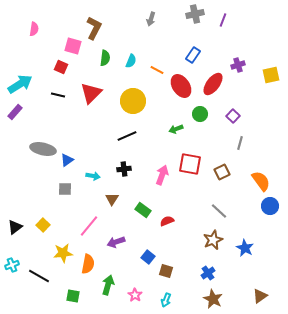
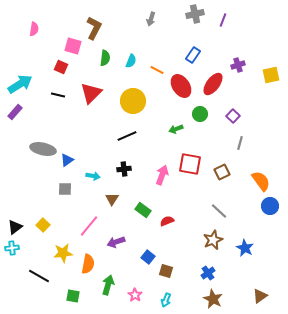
cyan cross at (12, 265): moved 17 px up; rotated 16 degrees clockwise
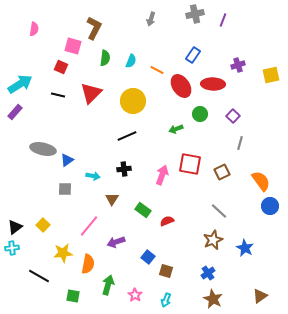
red ellipse at (213, 84): rotated 55 degrees clockwise
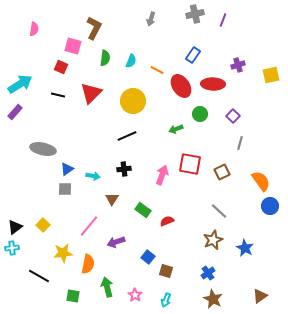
blue triangle at (67, 160): moved 9 px down
green arrow at (108, 285): moved 1 px left, 2 px down; rotated 30 degrees counterclockwise
